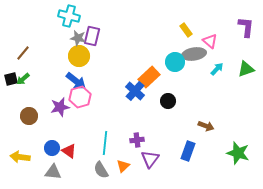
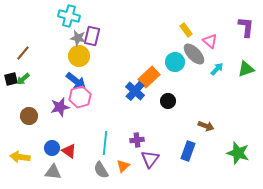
gray ellipse: rotated 55 degrees clockwise
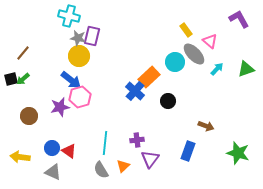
purple L-shape: moved 7 px left, 8 px up; rotated 35 degrees counterclockwise
blue arrow: moved 5 px left, 1 px up
gray triangle: rotated 18 degrees clockwise
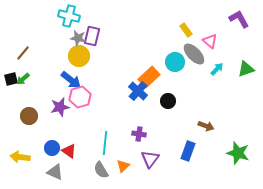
blue cross: moved 3 px right
purple cross: moved 2 px right, 6 px up; rotated 16 degrees clockwise
gray triangle: moved 2 px right
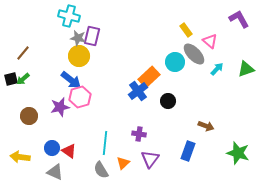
blue cross: rotated 12 degrees clockwise
orange triangle: moved 3 px up
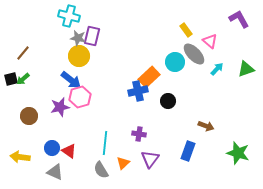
blue cross: rotated 24 degrees clockwise
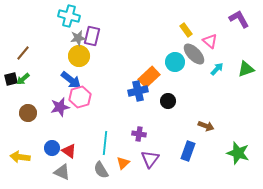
gray star: rotated 21 degrees counterclockwise
brown circle: moved 1 px left, 3 px up
gray triangle: moved 7 px right
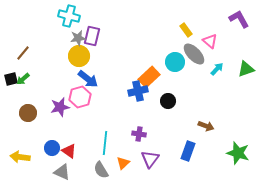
blue arrow: moved 17 px right, 1 px up
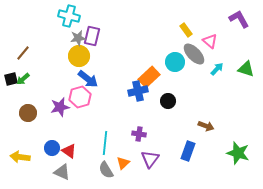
green triangle: rotated 36 degrees clockwise
gray semicircle: moved 5 px right
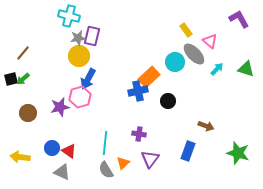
blue arrow: rotated 80 degrees clockwise
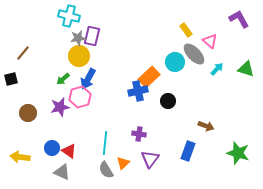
green arrow: moved 40 px right
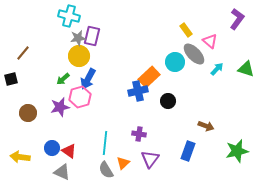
purple L-shape: moved 2 px left; rotated 65 degrees clockwise
green star: moved 1 px left, 2 px up; rotated 30 degrees counterclockwise
